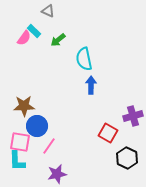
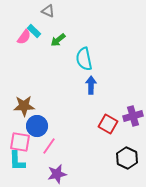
pink semicircle: moved 1 px up
red square: moved 9 px up
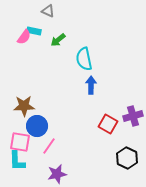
cyan rectangle: rotated 32 degrees counterclockwise
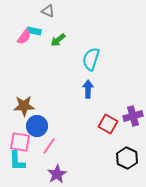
cyan semicircle: moved 7 px right; rotated 30 degrees clockwise
blue arrow: moved 3 px left, 4 px down
purple star: rotated 18 degrees counterclockwise
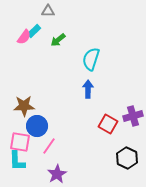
gray triangle: rotated 24 degrees counterclockwise
cyan rectangle: rotated 56 degrees counterclockwise
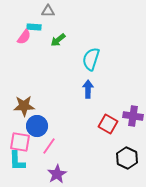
cyan rectangle: moved 4 px up; rotated 48 degrees clockwise
purple cross: rotated 24 degrees clockwise
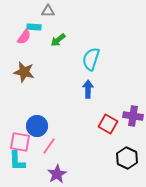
brown star: moved 34 px up; rotated 15 degrees clockwise
